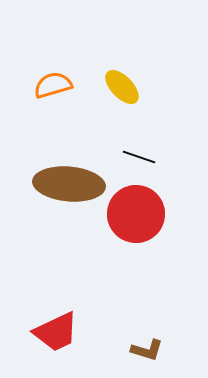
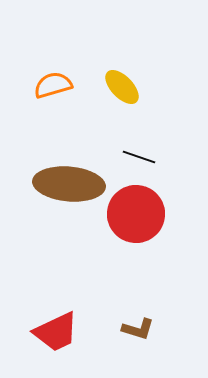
brown L-shape: moved 9 px left, 21 px up
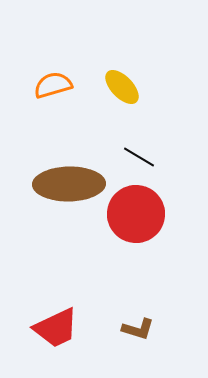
black line: rotated 12 degrees clockwise
brown ellipse: rotated 6 degrees counterclockwise
red trapezoid: moved 4 px up
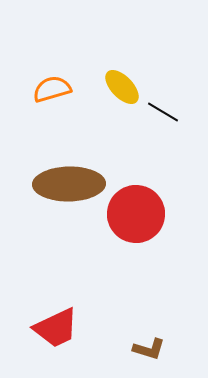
orange semicircle: moved 1 px left, 4 px down
black line: moved 24 px right, 45 px up
brown L-shape: moved 11 px right, 20 px down
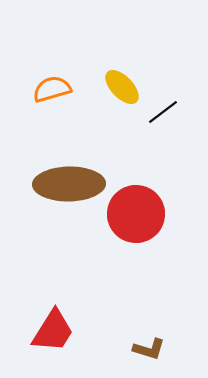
black line: rotated 68 degrees counterclockwise
red trapezoid: moved 3 px left, 3 px down; rotated 33 degrees counterclockwise
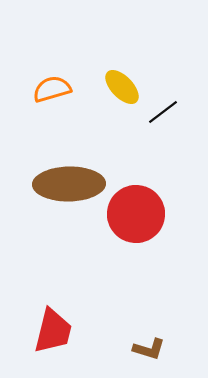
red trapezoid: rotated 18 degrees counterclockwise
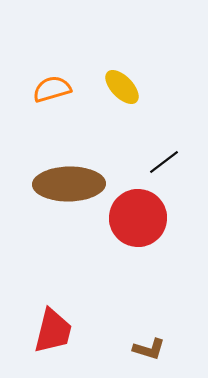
black line: moved 1 px right, 50 px down
red circle: moved 2 px right, 4 px down
